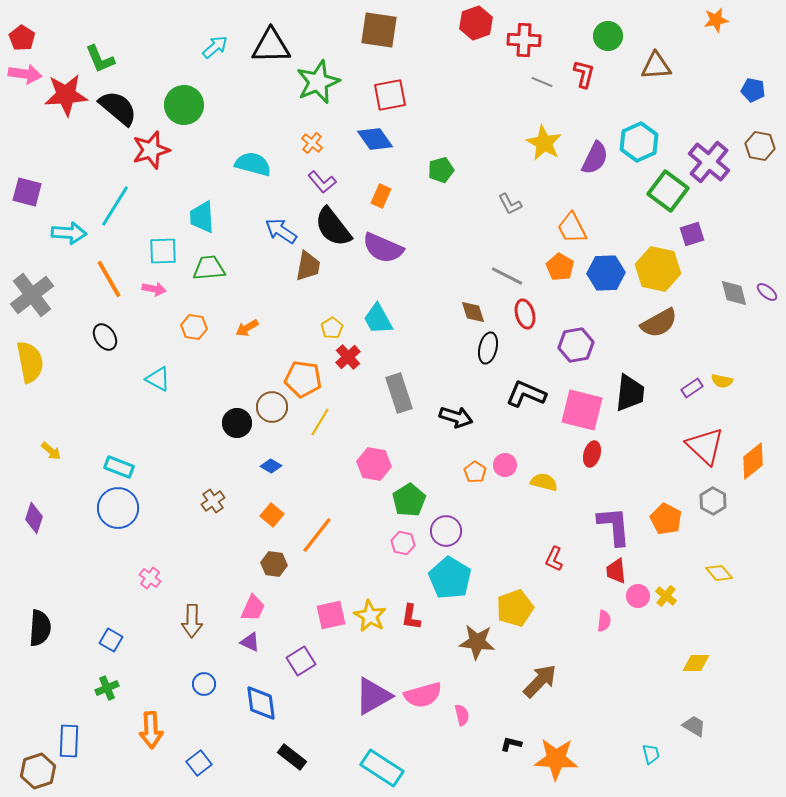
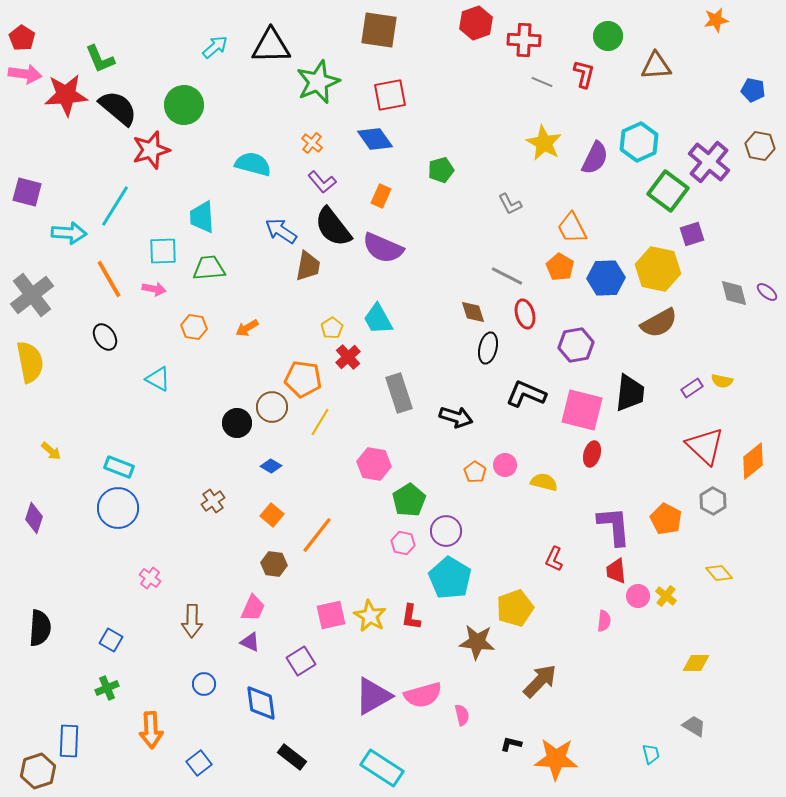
blue hexagon at (606, 273): moved 5 px down
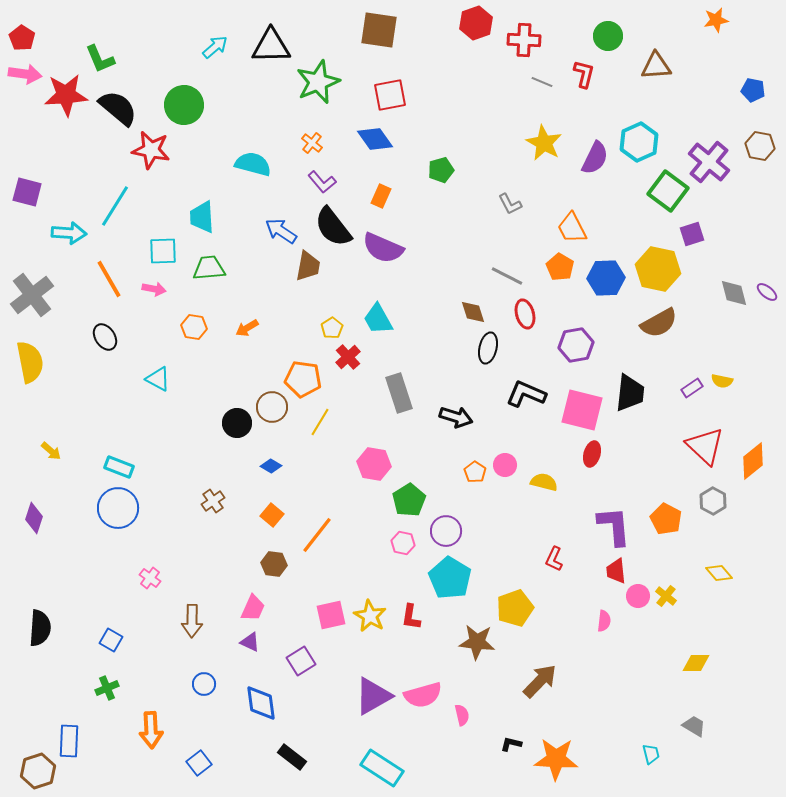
red star at (151, 150): rotated 27 degrees clockwise
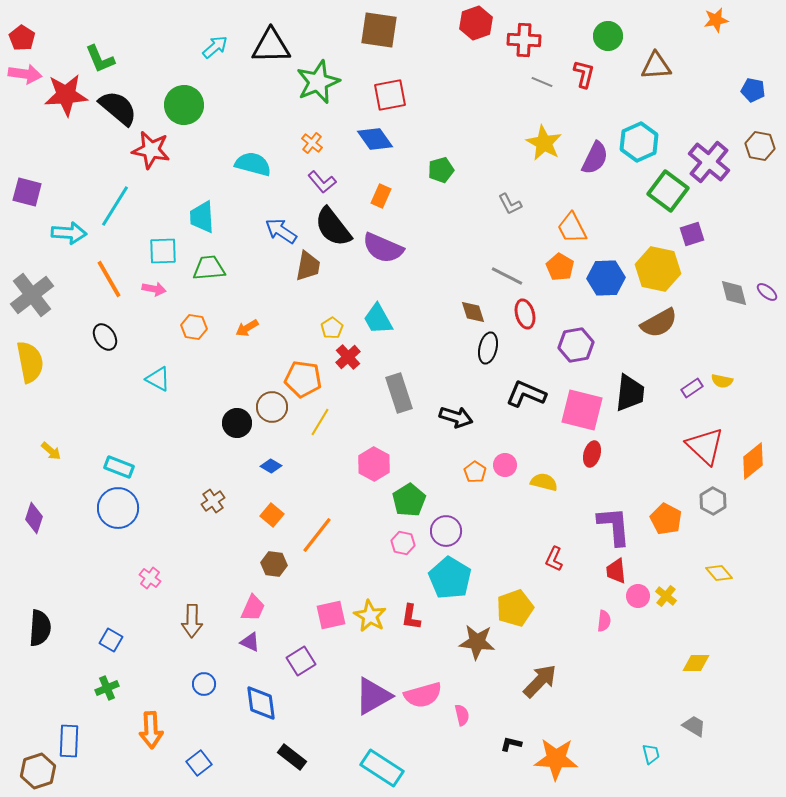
pink hexagon at (374, 464): rotated 20 degrees clockwise
